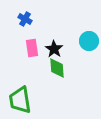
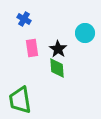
blue cross: moved 1 px left
cyan circle: moved 4 px left, 8 px up
black star: moved 4 px right
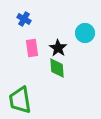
black star: moved 1 px up
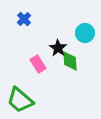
blue cross: rotated 16 degrees clockwise
pink rectangle: moved 6 px right, 16 px down; rotated 24 degrees counterclockwise
green diamond: moved 13 px right, 7 px up
green trapezoid: rotated 40 degrees counterclockwise
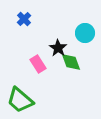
green diamond: moved 1 px right, 1 px down; rotated 15 degrees counterclockwise
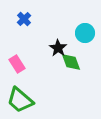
pink rectangle: moved 21 px left
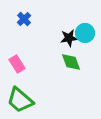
black star: moved 11 px right, 10 px up; rotated 30 degrees clockwise
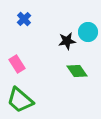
cyan circle: moved 3 px right, 1 px up
black star: moved 2 px left, 3 px down
green diamond: moved 6 px right, 9 px down; rotated 15 degrees counterclockwise
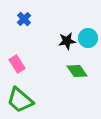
cyan circle: moved 6 px down
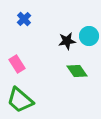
cyan circle: moved 1 px right, 2 px up
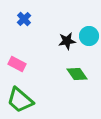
pink rectangle: rotated 30 degrees counterclockwise
green diamond: moved 3 px down
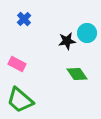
cyan circle: moved 2 px left, 3 px up
